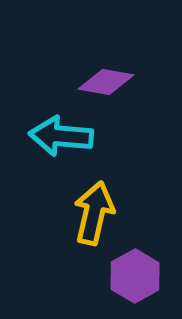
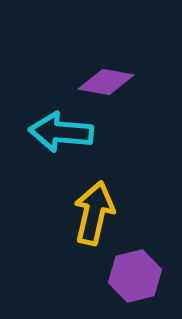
cyan arrow: moved 4 px up
purple hexagon: rotated 15 degrees clockwise
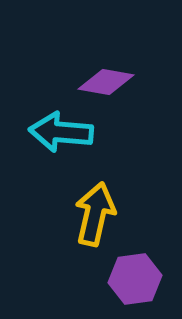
yellow arrow: moved 1 px right, 1 px down
purple hexagon: moved 3 px down; rotated 6 degrees clockwise
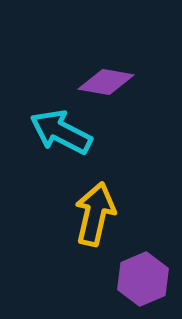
cyan arrow: rotated 22 degrees clockwise
purple hexagon: moved 8 px right; rotated 15 degrees counterclockwise
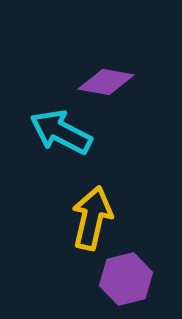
yellow arrow: moved 3 px left, 4 px down
purple hexagon: moved 17 px left; rotated 9 degrees clockwise
